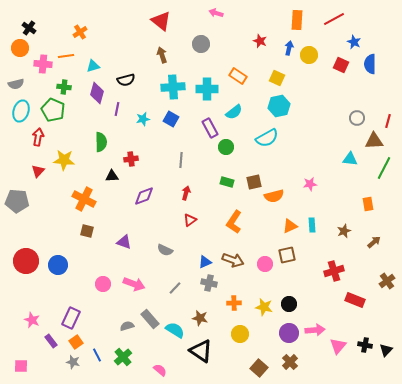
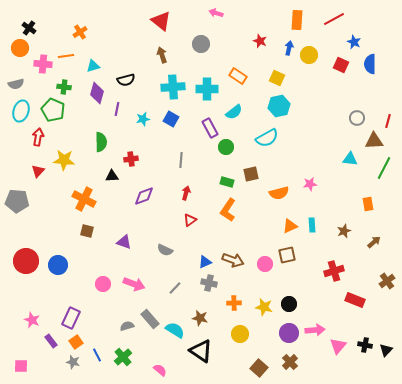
brown square at (254, 182): moved 3 px left, 8 px up
orange semicircle at (274, 196): moved 5 px right, 3 px up
orange L-shape at (234, 222): moved 6 px left, 12 px up
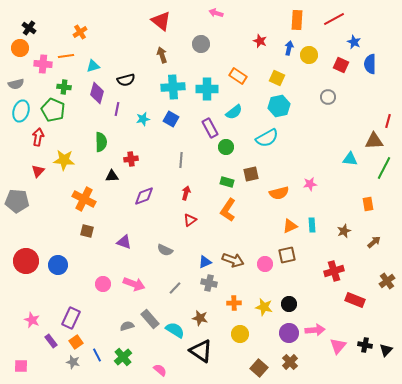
gray circle at (357, 118): moved 29 px left, 21 px up
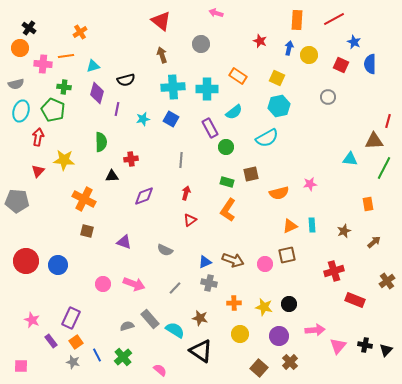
purple circle at (289, 333): moved 10 px left, 3 px down
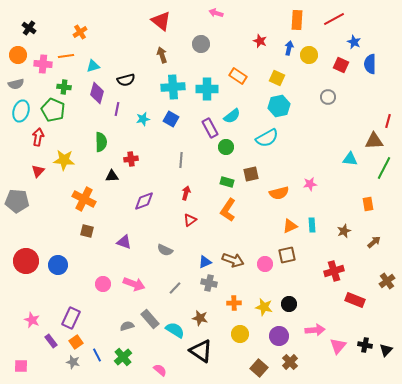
orange circle at (20, 48): moved 2 px left, 7 px down
cyan semicircle at (234, 112): moved 2 px left, 4 px down
purple diamond at (144, 196): moved 5 px down
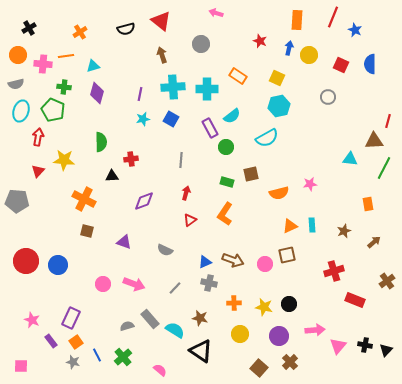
red line at (334, 19): moved 1 px left, 2 px up; rotated 40 degrees counterclockwise
black cross at (29, 28): rotated 24 degrees clockwise
blue star at (354, 42): moved 1 px right, 12 px up
black semicircle at (126, 80): moved 51 px up
purple line at (117, 109): moved 23 px right, 15 px up
orange L-shape at (228, 210): moved 3 px left, 4 px down
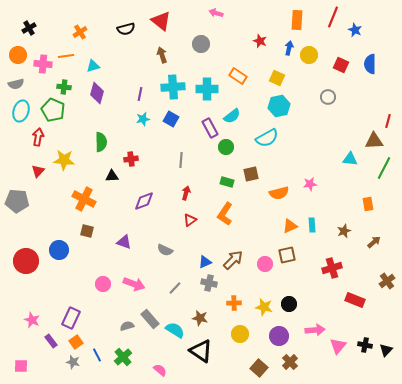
brown arrow at (233, 260): rotated 65 degrees counterclockwise
blue circle at (58, 265): moved 1 px right, 15 px up
red cross at (334, 271): moved 2 px left, 3 px up
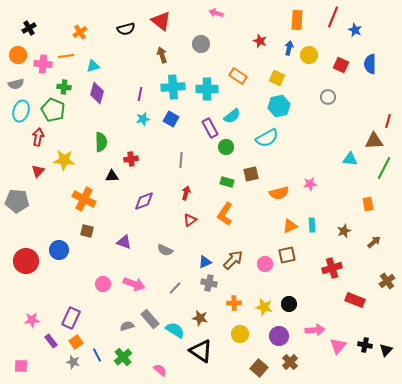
pink star at (32, 320): rotated 28 degrees counterclockwise
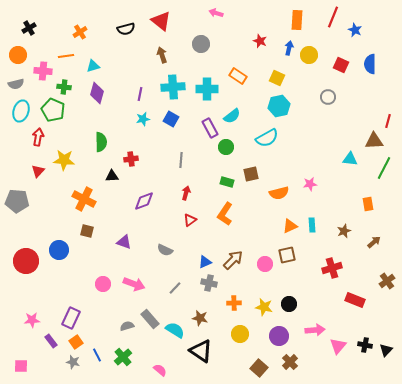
pink cross at (43, 64): moved 7 px down
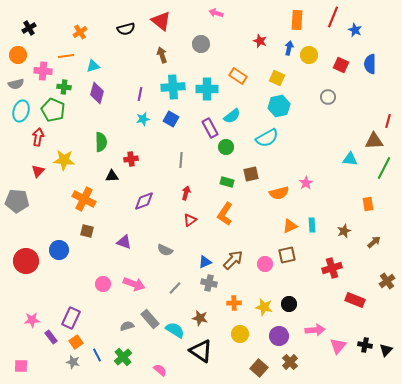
pink star at (310, 184): moved 4 px left, 1 px up; rotated 24 degrees counterclockwise
purple rectangle at (51, 341): moved 4 px up
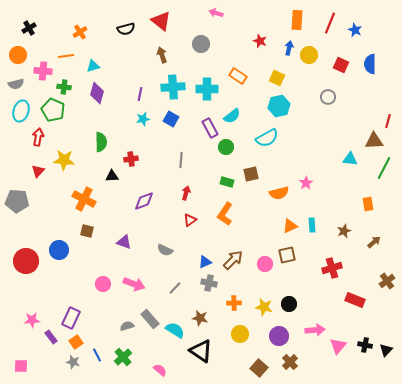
red line at (333, 17): moved 3 px left, 6 px down
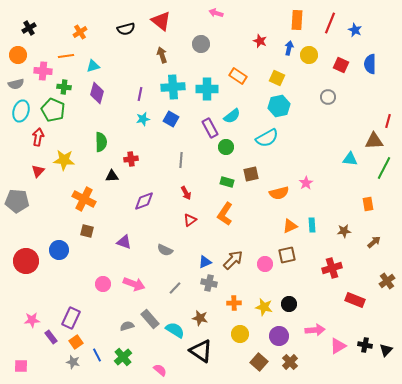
red arrow at (186, 193): rotated 136 degrees clockwise
brown star at (344, 231): rotated 16 degrees clockwise
pink triangle at (338, 346): rotated 18 degrees clockwise
brown square at (259, 368): moved 6 px up
